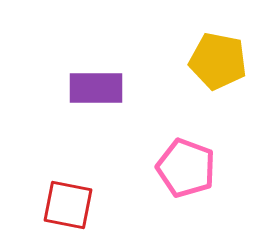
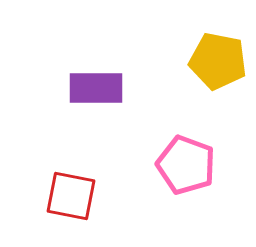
pink pentagon: moved 3 px up
red square: moved 3 px right, 9 px up
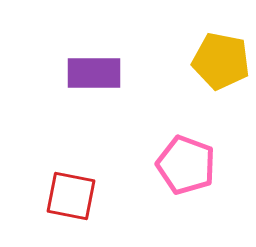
yellow pentagon: moved 3 px right
purple rectangle: moved 2 px left, 15 px up
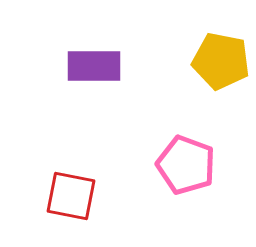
purple rectangle: moved 7 px up
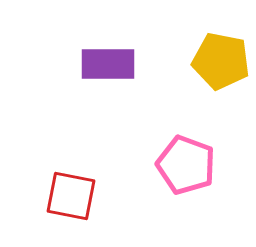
purple rectangle: moved 14 px right, 2 px up
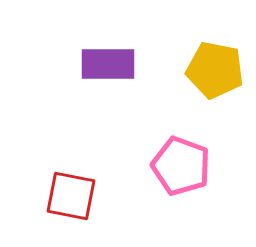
yellow pentagon: moved 6 px left, 9 px down
pink pentagon: moved 5 px left, 1 px down
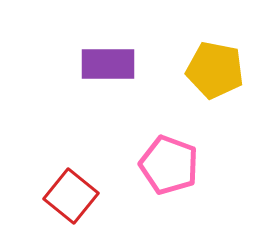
pink pentagon: moved 12 px left, 1 px up
red square: rotated 28 degrees clockwise
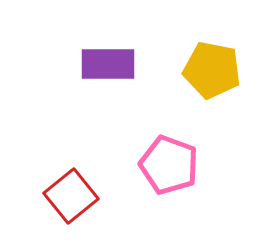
yellow pentagon: moved 3 px left
red square: rotated 12 degrees clockwise
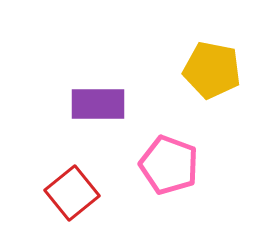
purple rectangle: moved 10 px left, 40 px down
red square: moved 1 px right, 3 px up
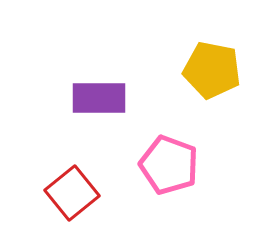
purple rectangle: moved 1 px right, 6 px up
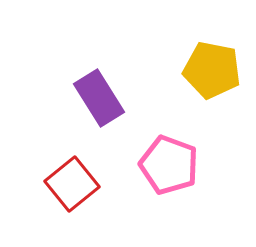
purple rectangle: rotated 58 degrees clockwise
red square: moved 9 px up
